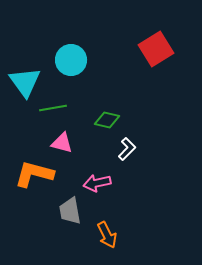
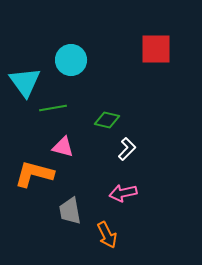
red square: rotated 32 degrees clockwise
pink triangle: moved 1 px right, 4 px down
pink arrow: moved 26 px right, 10 px down
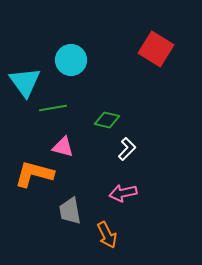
red square: rotated 32 degrees clockwise
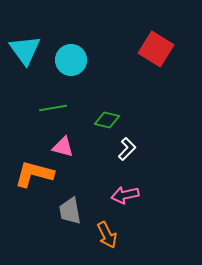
cyan triangle: moved 32 px up
pink arrow: moved 2 px right, 2 px down
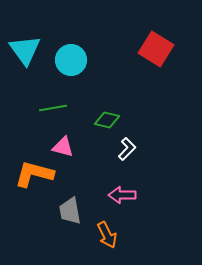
pink arrow: moved 3 px left; rotated 12 degrees clockwise
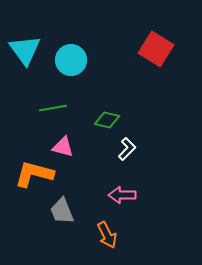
gray trapezoid: moved 8 px left; rotated 12 degrees counterclockwise
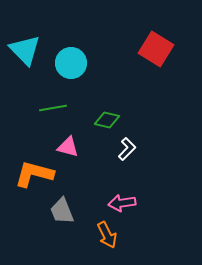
cyan triangle: rotated 8 degrees counterclockwise
cyan circle: moved 3 px down
pink triangle: moved 5 px right
pink arrow: moved 8 px down; rotated 8 degrees counterclockwise
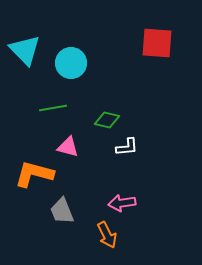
red square: moved 1 px right, 6 px up; rotated 28 degrees counterclockwise
white L-shape: moved 2 px up; rotated 40 degrees clockwise
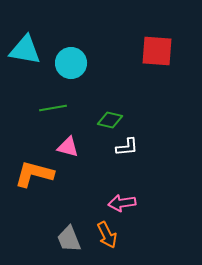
red square: moved 8 px down
cyan triangle: rotated 36 degrees counterclockwise
green diamond: moved 3 px right
gray trapezoid: moved 7 px right, 28 px down
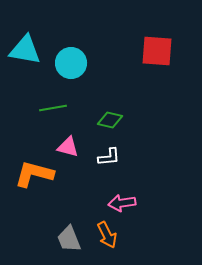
white L-shape: moved 18 px left, 10 px down
